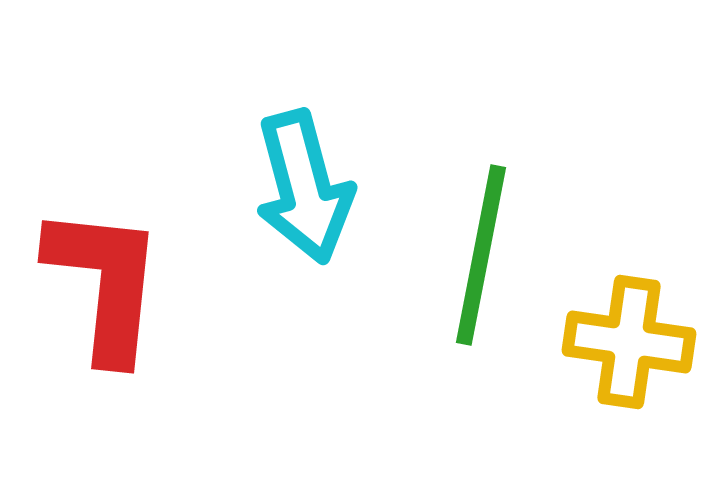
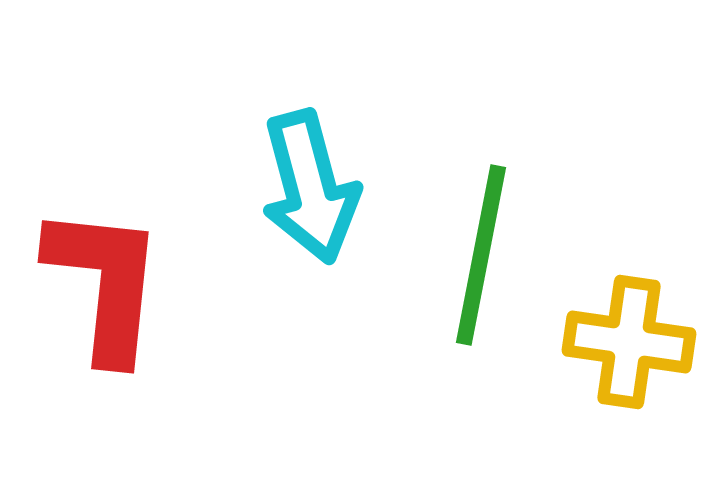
cyan arrow: moved 6 px right
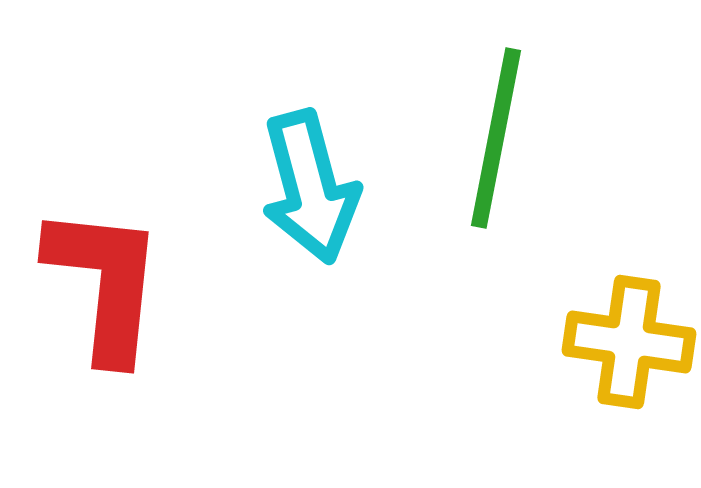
green line: moved 15 px right, 117 px up
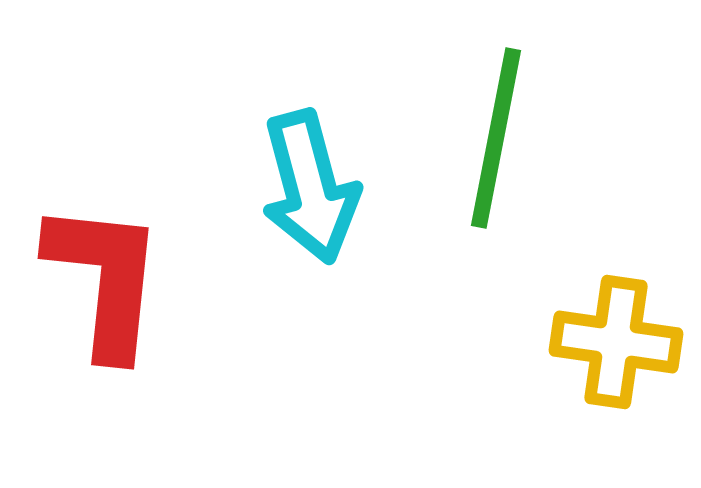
red L-shape: moved 4 px up
yellow cross: moved 13 px left
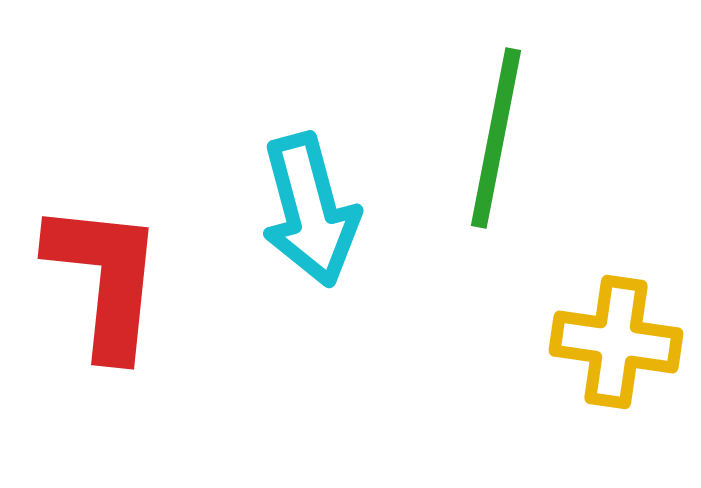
cyan arrow: moved 23 px down
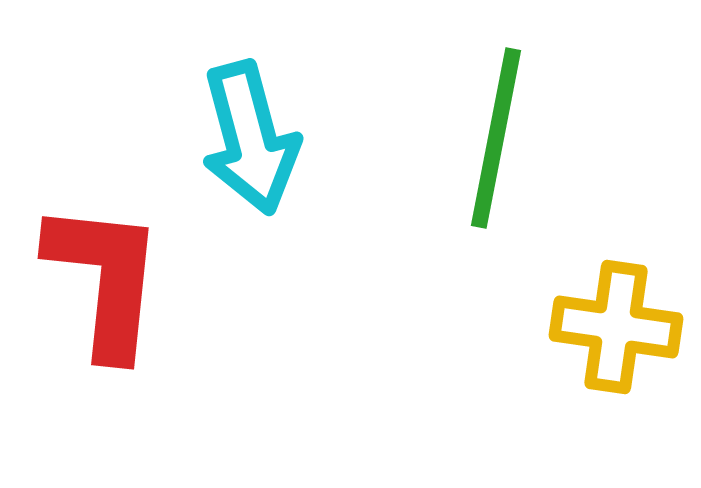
cyan arrow: moved 60 px left, 72 px up
yellow cross: moved 15 px up
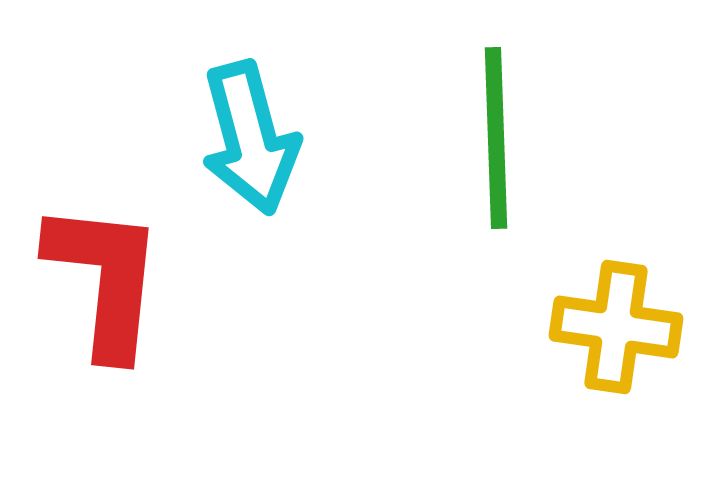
green line: rotated 13 degrees counterclockwise
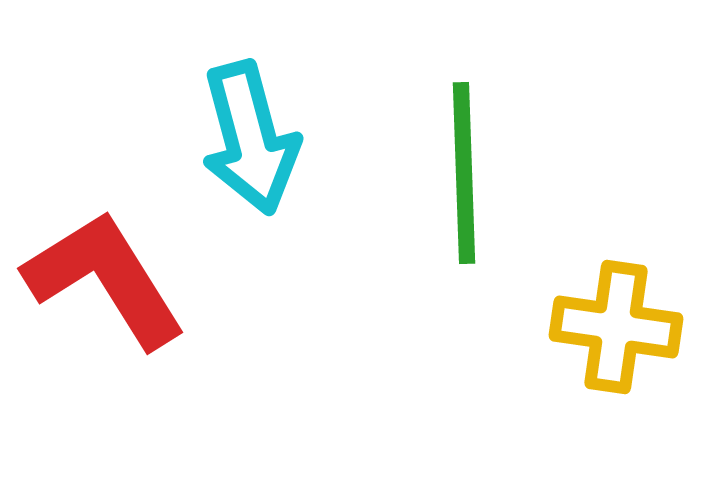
green line: moved 32 px left, 35 px down
red L-shape: rotated 38 degrees counterclockwise
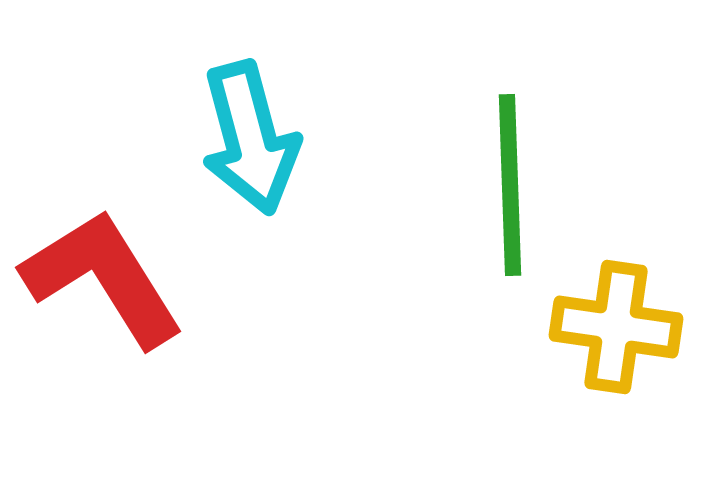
green line: moved 46 px right, 12 px down
red L-shape: moved 2 px left, 1 px up
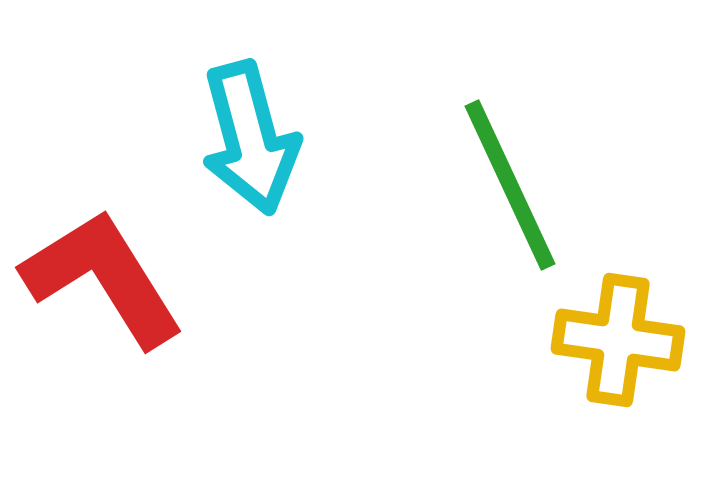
green line: rotated 23 degrees counterclockwise
yellow cross: moved 2 px right, 13 px down
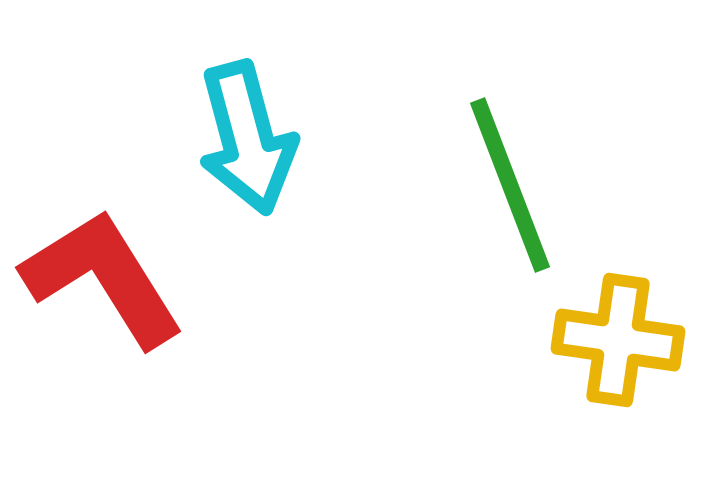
cyan arrow: moved 3 px left
green line: rotated 4 degrees clockwise
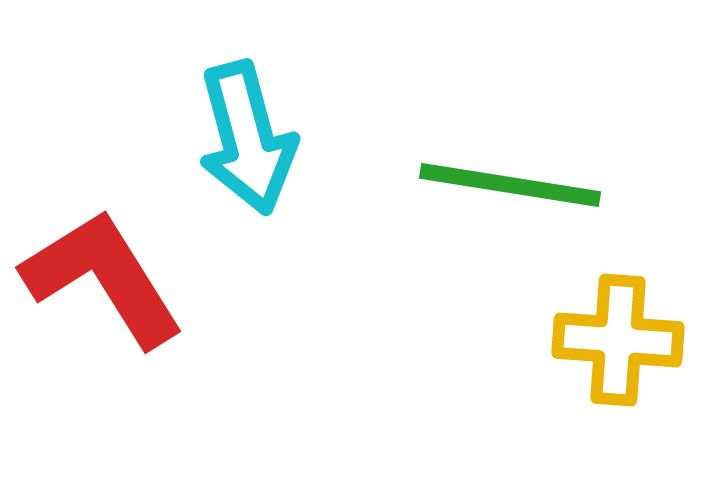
green line: rotated 60 degrees counterclockwise
yellow cross: rotated 4 degrees counterclockwise
